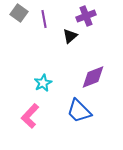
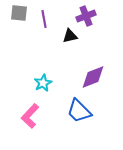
gray square: rotated 30 degrees counterclockwise
black triangle: rotated 28 degrees clockwise
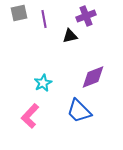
gray square: rotated 18 degrees counterclockwise
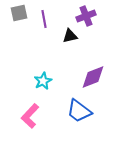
cyan star: moved 2 px up
blue trapezoid: rotated 8 degrees counterclockwise
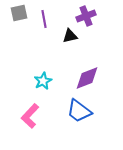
purple diamond: moved 6 px left, 1 px down
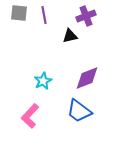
gray square: rotated 18 degrees clockwise
purple line: moved 4 px up
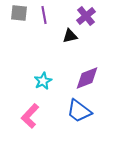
purple cross: rotated 18 degrees counterclockwise
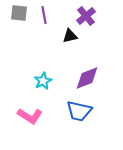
blue trapezoid: rotated 24 degrees counterclockwise
pink L-shape: rotated 100 degrees counterclockwise
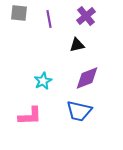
purple line: moved 5 px right, 4 px down
black triangle: moved 7 px right, 9 px down
pink L-shape: rotated 35 degrees counterclockwise
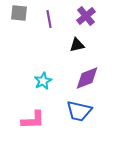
pink L-shape: moved 3 px right, 4 px down
